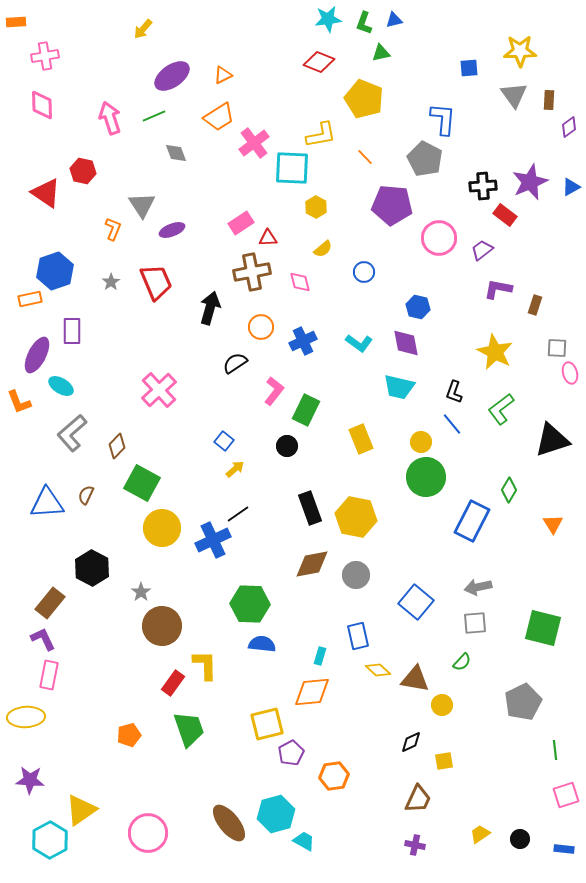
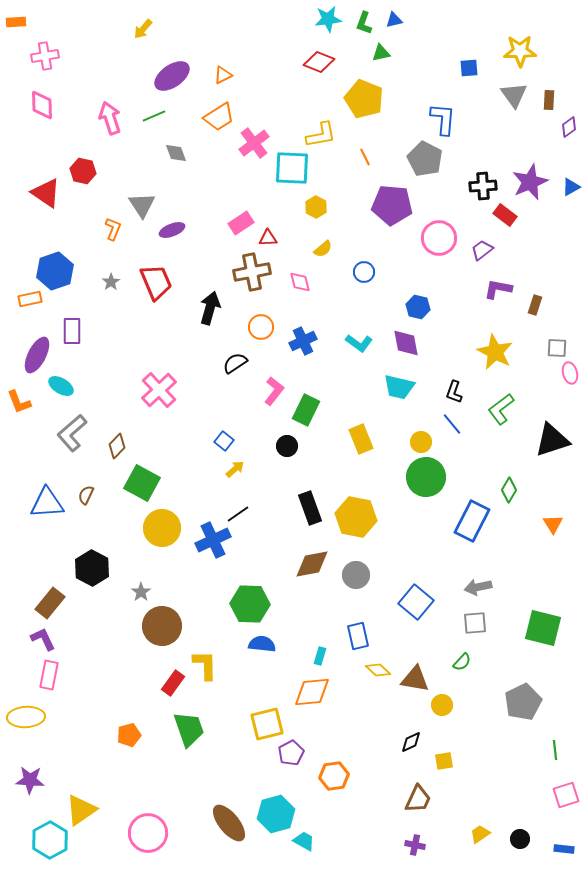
orange line at (365, 157): rotated 18 degrees clockwise
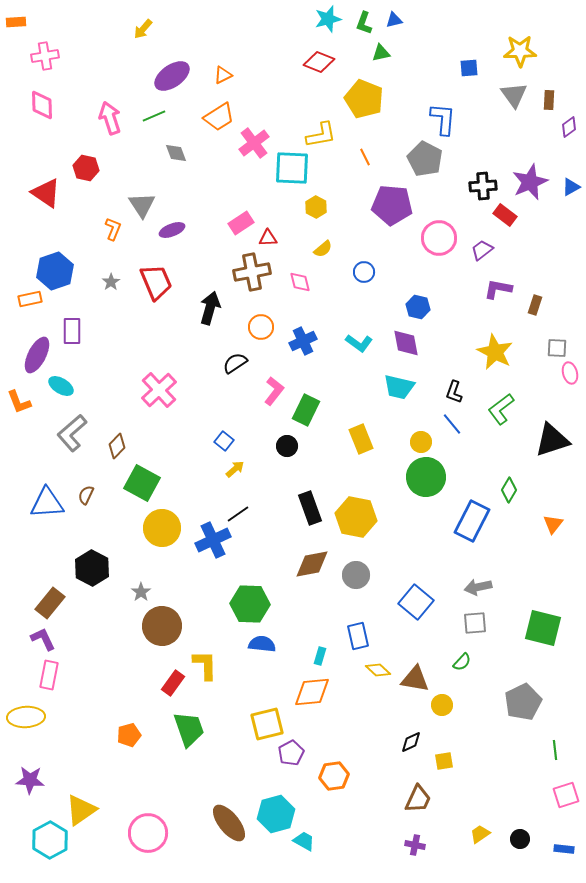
cyan star at (328, 19): rotated 8 degrees counterclockwise
red hexagon at (83, 171): moved 3 px right, 3 px up
orange triangle at (553, 524): rotated 10 degrees clockwise
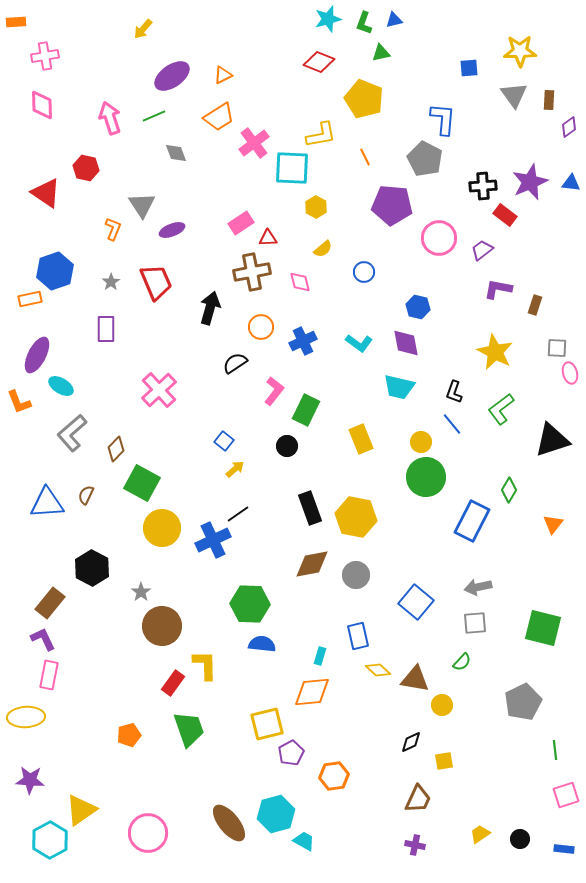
blue triangle at (571, 187): moved 4 px up; rotated 36 degrees clockwise
purple rectangle at (72, 331): moved 34 px right, 2 px up
brown diamond at (117, 446): moved 1 px left, 3 px down
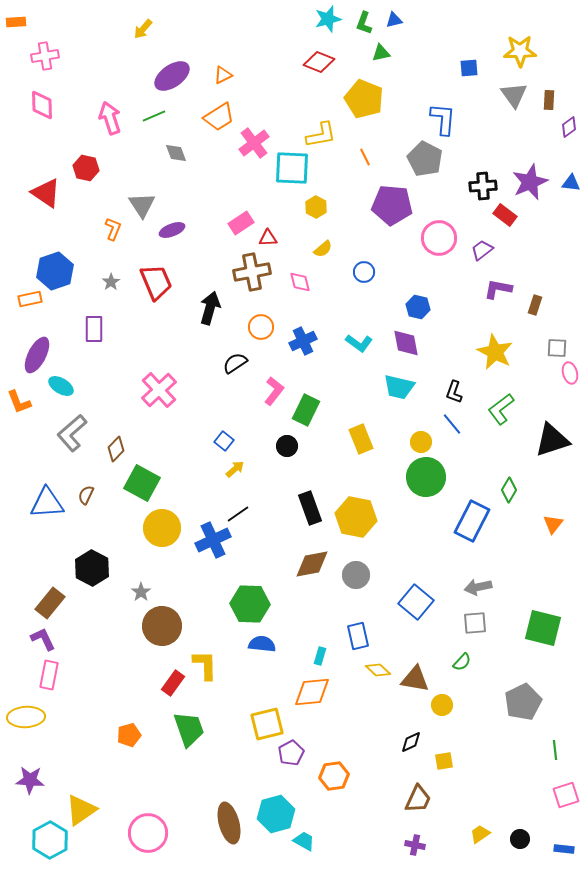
purple rectangle at (106, 329): moved 12 px left
brown ellipse at (229, 823): rotated 24 degrees clockwise
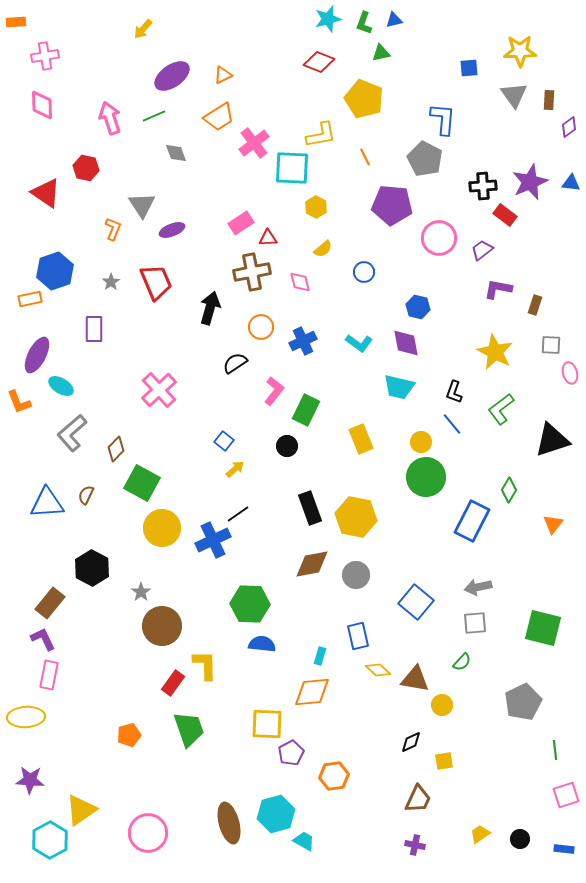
gray square at (557, 348): moved 6 px left, 3 px up
yellow square at (267, 724): rotated 16 degrees clockwise
